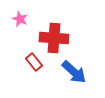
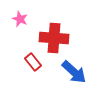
red rectangle: moved 1 px left
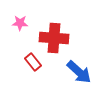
pink star: moved 4 px down; rotated 21 degrees counterclockwise
blue arrow: moved 5 px right
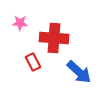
red rectangle: rotated 12 degrees clockwise
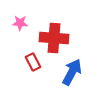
blue arrow: moved 7 px left; rotated 104 degrees counterclockwise
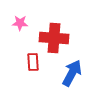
red rectangle: rotated 24 degrees clockwise
blue arrow: moved 1 px down
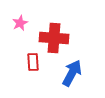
pink star: rotated 28 degrees counterclockwise
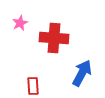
red rectangle: moved 24 px down
blue arrow: moved 10 px right
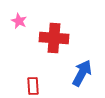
pink star: moved 1 px left, 2 px up; rotated 21 degrees counterclockwise
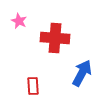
red cross: moved 1 px right
